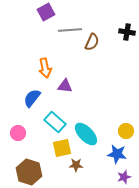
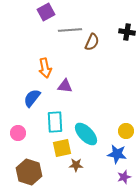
cyan rectangle: rotated 45 degrees clockwise
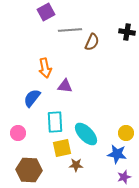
yellow circle: moved 2 px down
brown hexagon: moved 2 px up; rotated 15 degrees counterclockwise
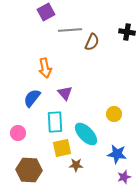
purple triangle: moved 7 px down; rotated 42 degrees clockwise
yellow circle: moved 12 px left, 19 px up
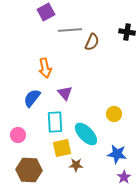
pink circle: moved 2 px down
purple star: rotated 16 degrees counterclockwise
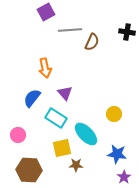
cyan rectangle: moved 1 px right, 4 px up; rotated 55 degrees counterclockwise
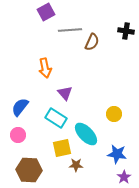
black cross: moved 1 px left, 1 px up
blue semicircle: moved 12 px left, 9 px down
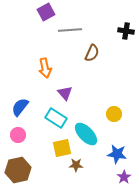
brown semicircle: moved 11 px down
brown hexagon: moved 11 px left; rotated 15 degrees counterclockwise
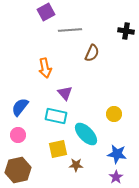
cyan rectangle: moved 2 px up; rotated 20 degrees counterclockwise
yellow square: moved 4 px left, 1 px down
purple star: moved 8 px left
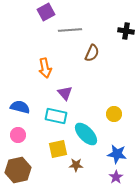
blue semicircle: rotated 66 degrees clockwise
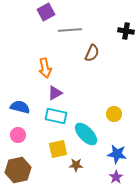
purple triangle: moved 10 px left; rotated 42 degrees clockwise
